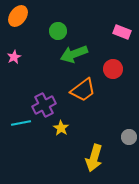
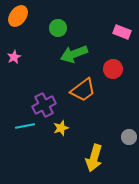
green circle: moved 3 px up
cyan line: moved 4 px right, 3 px down
yellow star: rotated 21 degrees clockwise
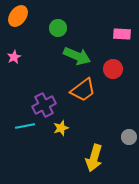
pink rectangle: moved 2 px down; rotated 18 degrees counterclockwise
green arrow: moved 3 px right, 2 px down; rotated 136 degrees counterclockwise
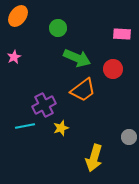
green arrow: moved 2 px down
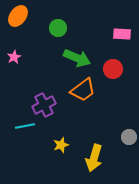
yellow star: moved 17 px down
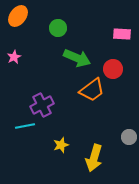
orange trapezoid: moved 9 px right
purple cross: moved 2 px left
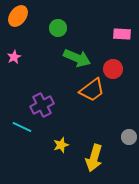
cyan line: moved 3 px left, 1 px down; rotated 36 degrees clockwise
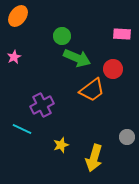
green circle: moved 4 px right, 8 px down
cyan line: moved 2 px down
gray circle: moved 2 px left
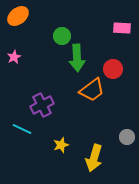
orange ellipse: rotated 15 degrees clockwise
pink rectangle: moved 6 px up
green arrow: rotated 64 degrees clockwise
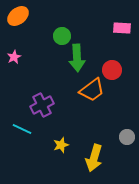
red circle: moved 1 px left, 1 px down
